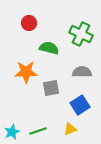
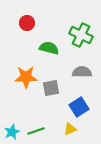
red circle: moved 2 px left
green cross: moved 1 px down
orange star: moved 5 px down
blue square: moved 1 px left, 2 px down
green line: moved 2 px left
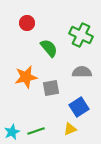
green semicircle: rotated 36 degrees clockwise
orange star: rotated 10 degrees counterclockwise
